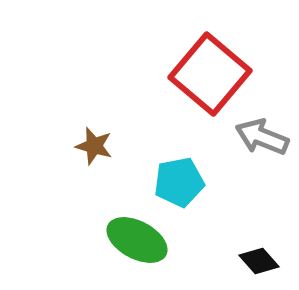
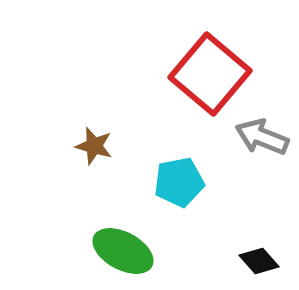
green ellipse: moved 14 px left, 11 px down
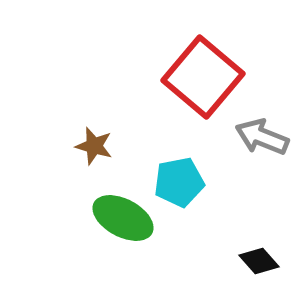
red square: moved 7 px left, 3 px down
green ellipse: moved 33 px up
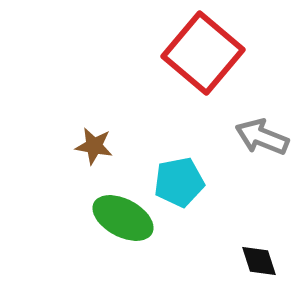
red square: moved 24 px up
brown star: rotated 6 degrees counterclockwise
black diamond: rotated 24 degrees clockwise
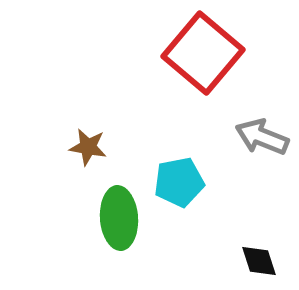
brown star: moved 6 px left, 1 px down
green ellipse: moved 4 px left; rotated 58 degrees clockwise
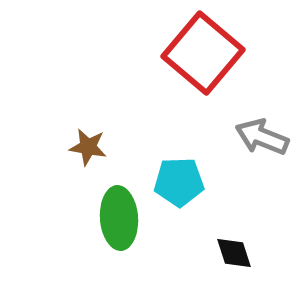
cyan pentagon: rotated 9 degrees clockwise
black diamond: moved 25 px left, 8 px up
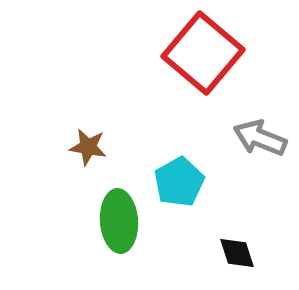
gray arrow: moved 2 px left, 1 px down
cyan pentagon: rotated 27 degrees counterclockwise
green ellipse: moved 3 px down
black diamond: moved 3 px right
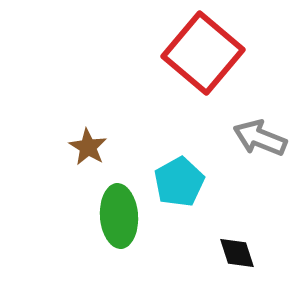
brown star: rotated 21 degrees clockwise
green ellipse: moved 5 px up
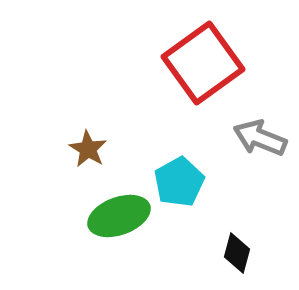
red square: moved 10 px down; rotated 14 degrees clockwise
brown star: moved 2 px down
green ellipse: rotated 74 degrees clockwise
black diamond: rotated 33 degrees clockwise
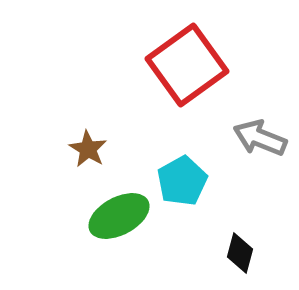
red square: moved 16 px left, 2 px down
cyan pentagon: moved 3 px right, 1 px up
green ellipse: rotated 8 degrees counterclockwise
black diamond: moved 3 px right
